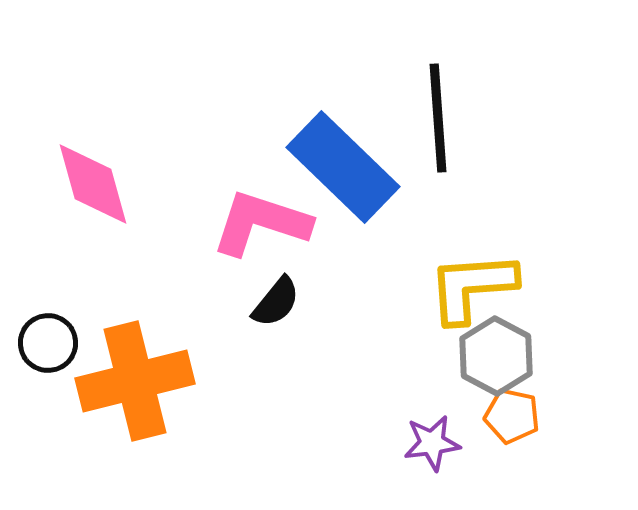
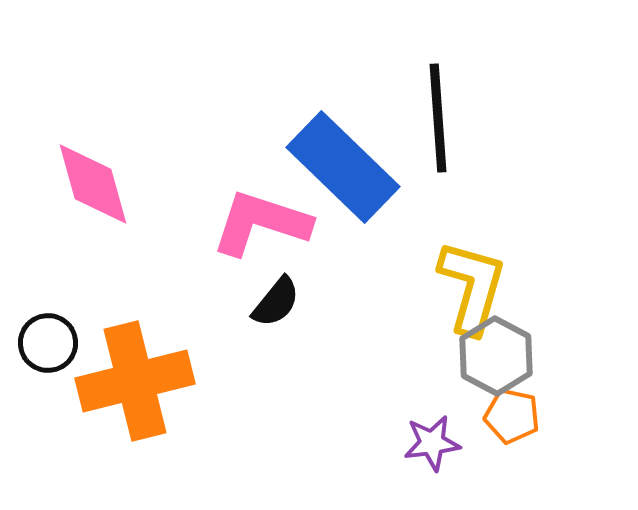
yellow L-shape: rotated 110 degrees clockwise
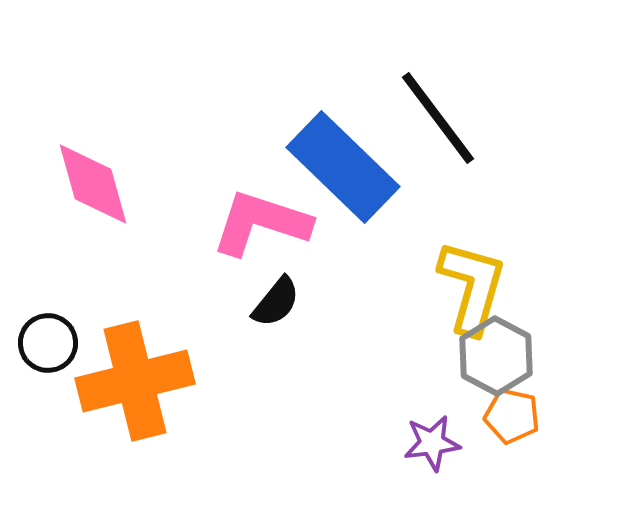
black line: rotated 33 degrees counterclockwise
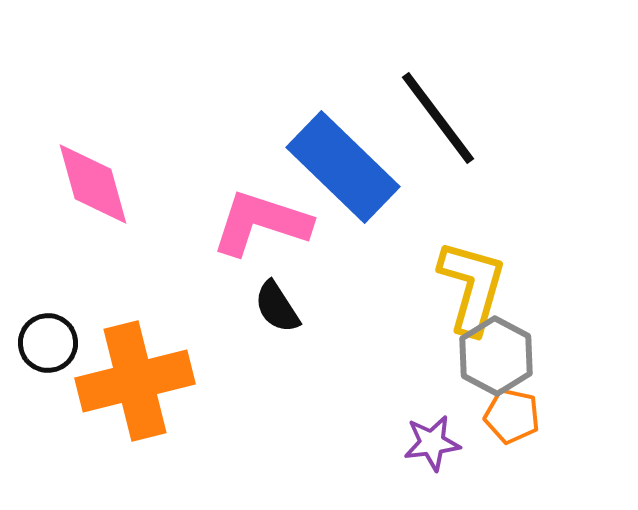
black semicircle: moved 1 px right, 5 px down; rotated 108 degrees clockwise
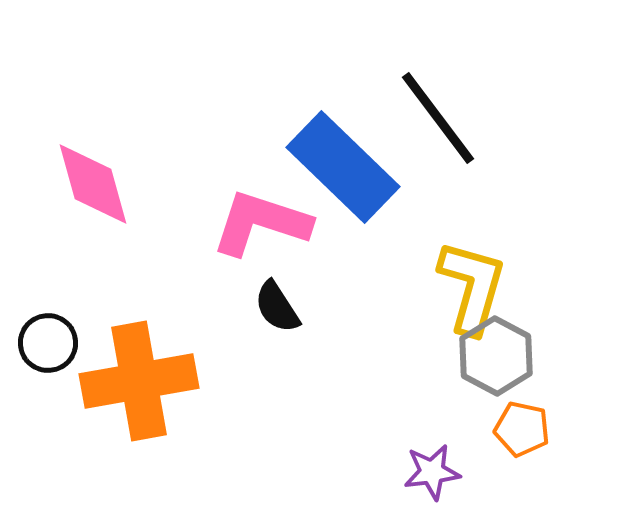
orange cross: moved 4 px right; rotated 4 degrees clockwise
orange pentagon: moved 10 px right, 13 px down
purple star: moved 29 px down
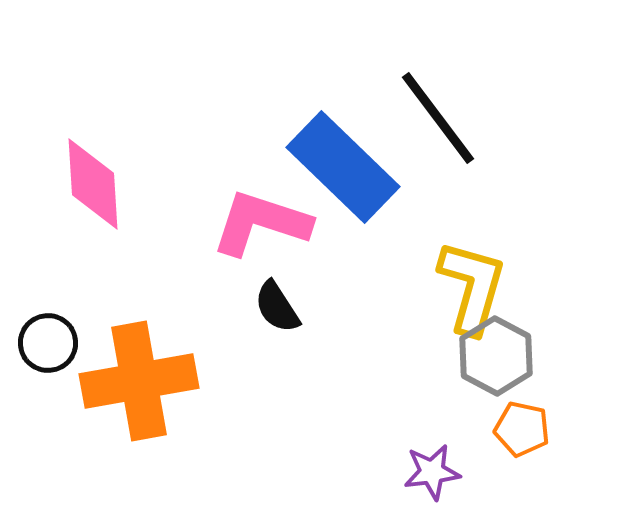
pink diamond: rotated 12 degrees clockwise
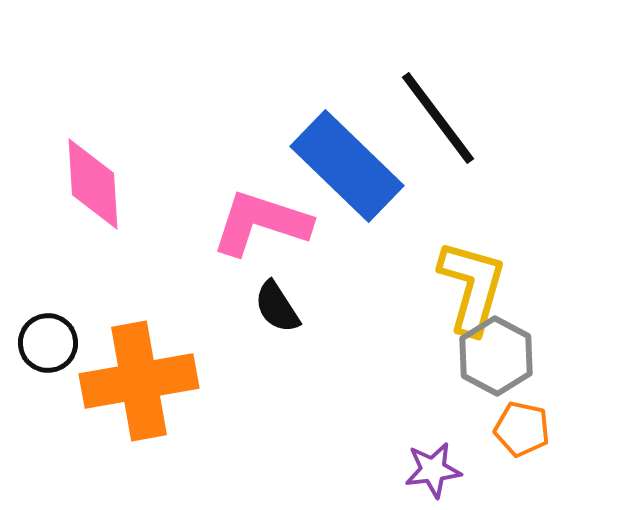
blue rectangle: moved 4 px right, 1 px up
purple star: moved 1 px right, 2 px up
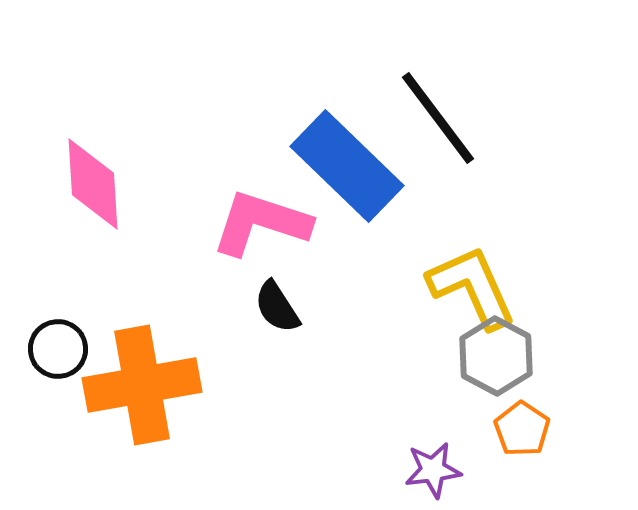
yellow L-shape: rotated 40 degrees counterclockwise
black circle: moved 10 px right, 6 px down
orange cross: moved 3 px right, 4 px down
orange pentagon: rotated 22 degrees clockwise
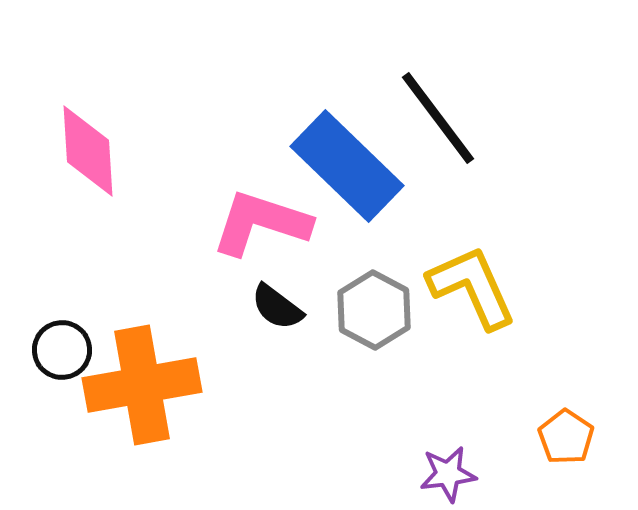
pink diamond: moved 5 px left, 33 px up
black semicircle: rotated 20 degrees counterclockwise
black circle: moved 4 px right, 1 px down
gray hexagon: moved 122 px left, 46 px up
orange pentagon: moved 44 px right, 8 px down
purple star: moved 15 px right, 4 px down
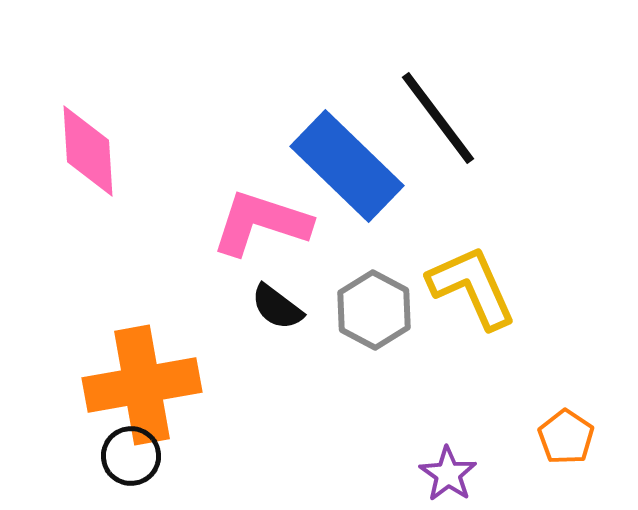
black circle: moved 69 px right, 106 px down
purple star: rotated 30 degrees counterclockwise
